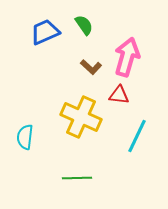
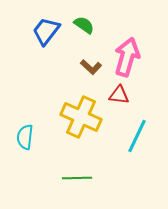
green semicircle: rotated 20 degrees counterclockwise
blue trapezoid: moved 1 px right, 1 px up; rotated 28 degrees counterclockwise
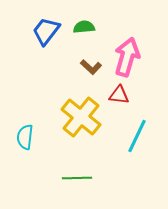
green semicircle: moved 2 px down; rotated 40 degrees counterclockwise
yellow cross: rotated 15 degrees clockwise
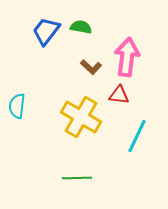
green semicircle: moved 3 px left; rotated 15 degrees clockwise
pink arrow: rotated 9 degrees counterclockwise
yellow cross: rotated 9 degrees counterclockwise
cyan semicircle: moved 8 px left, 31 px up
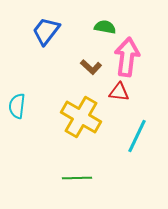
green semicircle: moved 24 px right
red triangle: moved 3 px up
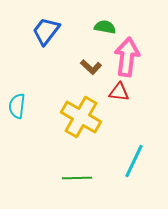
cyan line: moved 3 px left, 25 px down
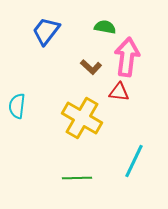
yellow cross: moved 1 px right, 1 px down
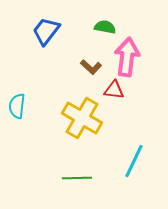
red triangle: moved 5 px left, 2 px up
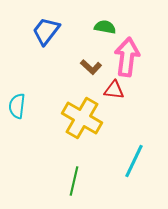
green line: moved 3 px left, 3 px down; rotated 76 degrees counterclockwise
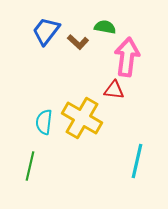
brown L-shape: moved 13 px left, 25 px up
cyan semicircle: moved 27 px right, 16 px down
cyan line: moved 3 px right; rotated 12 degrees counterclockwise
green line: moved 44 px left, 15 px up
